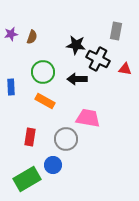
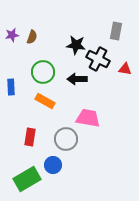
purple star: moved 1 px right, 1 px down
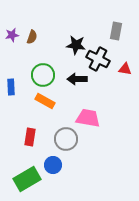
green circle: moved 3 px down
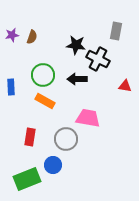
red triangle: moved 17 px down
green rectangle: rotated 8 degrees clockwise
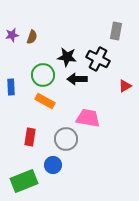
black star: moved 9 px left, 12 px down
red triangle: rotated 40 degrees counterclockwise
green rectangle: moved 3 px left, 2 px down
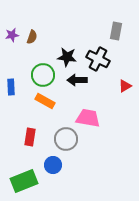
black arrow: moved 1 px down
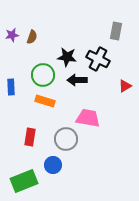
orange rectangle: rotated 12 degrees counterclockwise
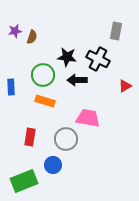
purple star: moved 3 px right, 4 px up
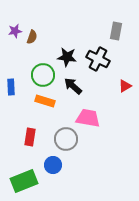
black arrow: moved 4 px left, 6 px down; rotated 42 degrees clockwise
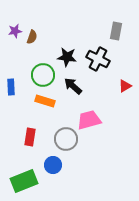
pink trapezoid: moved 1 px right, 2 px down; rotated 25 degrees counterclockwise
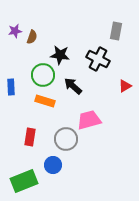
black star: moved 7 px left, 2 px up
